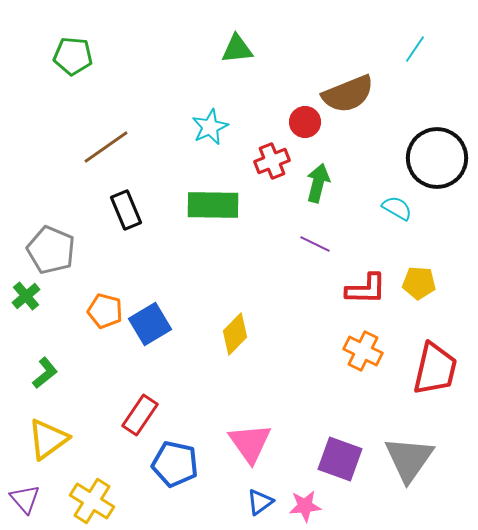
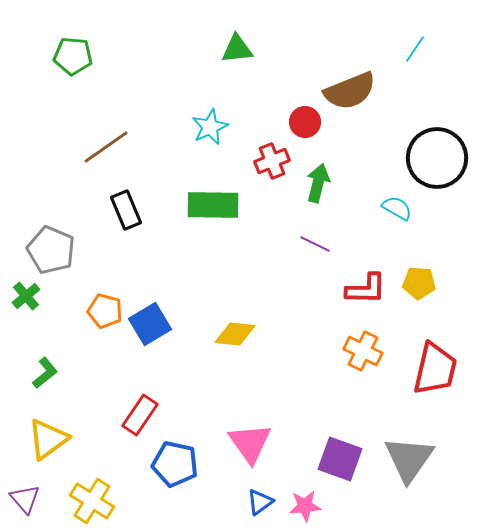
brown semicircle: moved 2 px right, 3 px up
yellow diamond: rotated 51 degrees clockwise
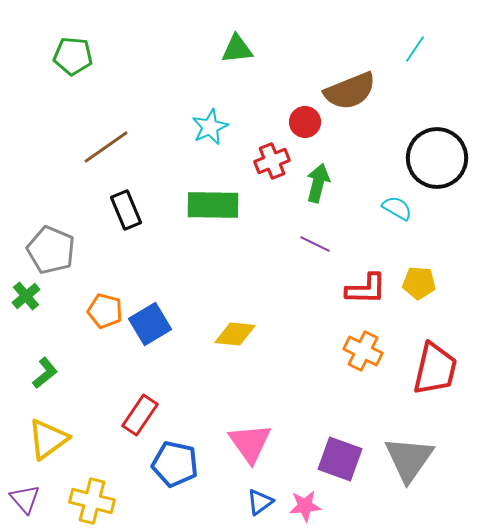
yellow cross: rotated 18 degrees counterclockwise
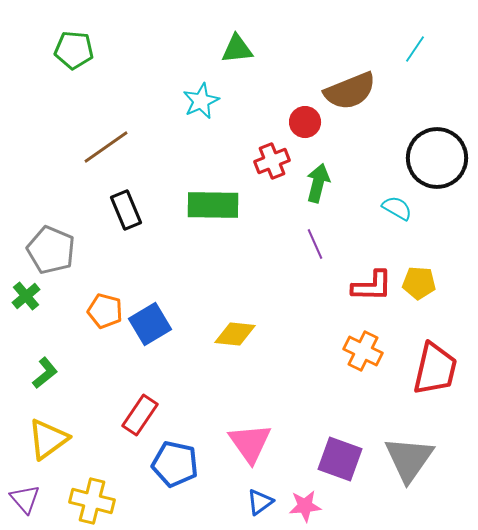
green pentagon: moved 1 px right, 6 px up
cyan star: moved 9 px left, 26 px up
purple line: rotated 40 degrees clockwise
red L-shape: moved 6 px right, 3 px up
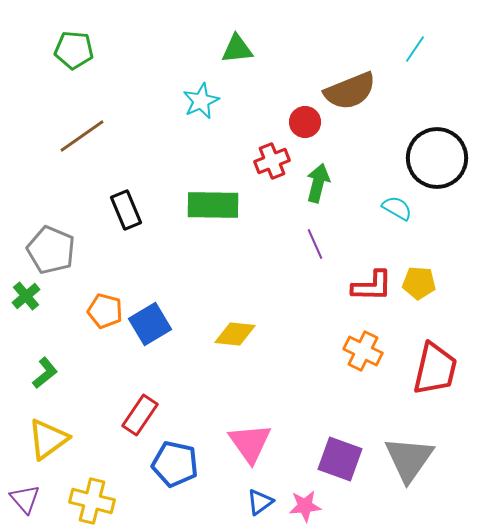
brown line: moved 24 px left, 11 px up
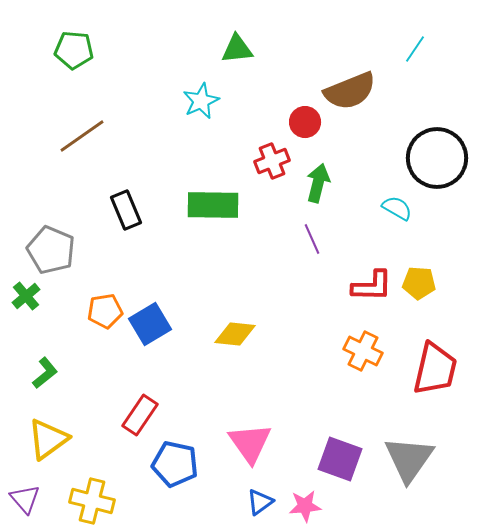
purple line: moved 3 px left, 5 px up
orange pentagon: rotated 24 degrees counterclockwise
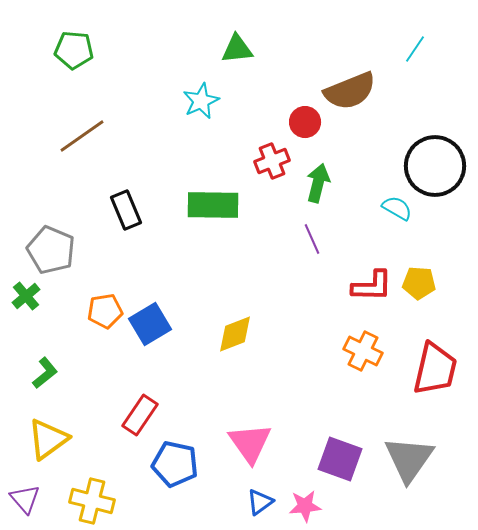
black circle: moved 2 px left, 8 px down
yellow diamond: rotated 27 degrees counterclockwise
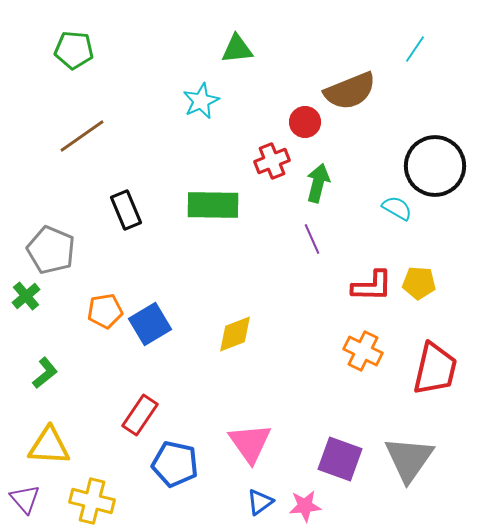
yellow triangle: moved 1 px right, 7 px down; rotated 39 degrees clockwise
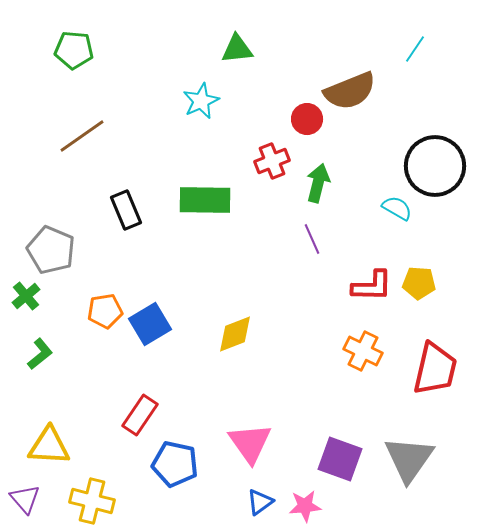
red circle: moved 2 px right, 3 px up
green rectangle: moved 8 px left, 5 px up
green L-shape: moved 5 px left, 19 px up
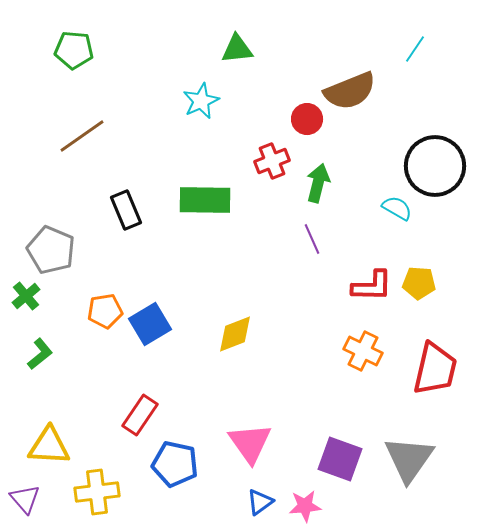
yellow cross: moved 5 px right, 9 px up; rotated 21 degrees counterclockwise
